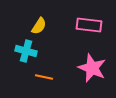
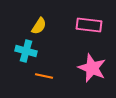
orange line: moved 1 px up
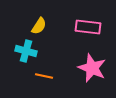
pink rectangle: moved 1 px left, 2 px down
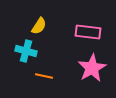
pink rectangle: moved 5 px down
pink star: rotated 20 degrees clockwise
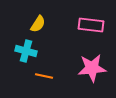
yellow semicircle: moved 1 px left, 2 px up
pink rectangle: moved 3 px right, 7 px up
pink star: rotated 24 degrees clockwise
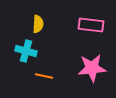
yellow semicircle: rotated 30 degrees counterclockwise
